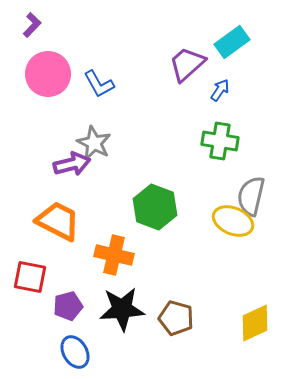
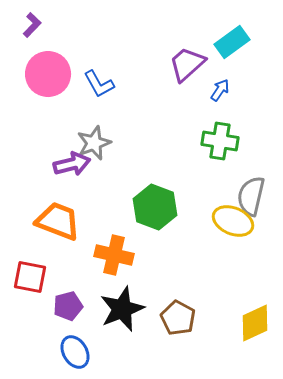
gray star: rotated 24 degrees clockwise
orange trapezoid: rotated 6 degrees counterclockwise
black star: rotated 18 degrees counterclockwise
brown pentagon: moved 2 px right; rotated 12 degrees clockwise
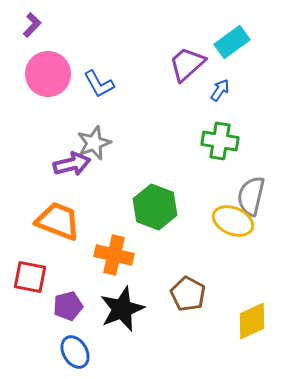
brown pentagon: moved 10 px right, 24 px up
yellow diamond: moved 3 px left, 2 px up
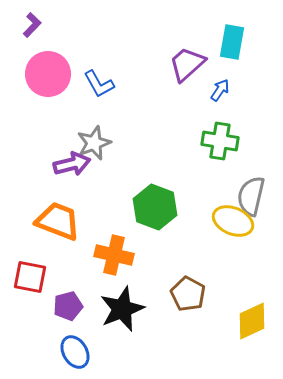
cyan rectangle: rotated 44 degrees counterclockwise
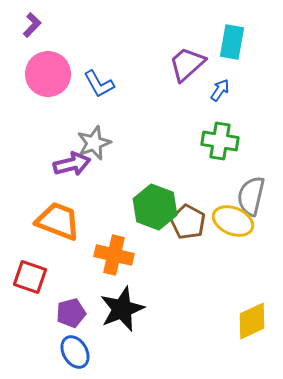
red square: rotated 8 degrees clockwise
brown pentagon: moved 72 px up
purple pentagon: moved 3 px right, 7 px down
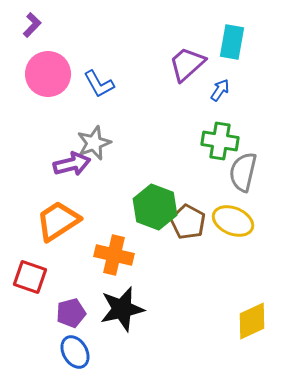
gray semicircle: moved 8 px left, 24 px up
orange trapezoid: rotated 54 degrees counterclockwise
black star: rotated 9 degrees clockwise
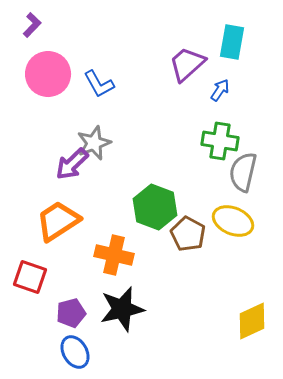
purple arrow: rotated 150 degrees clockwise
brown pentagon: moved 12 px down
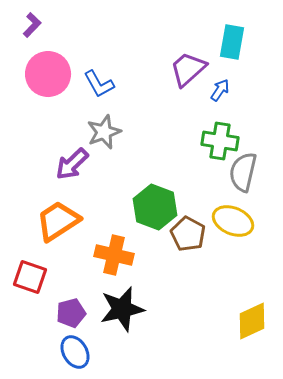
purple trapezoid: moved 1 px right, 5 px down
gray star: moved 10 px right, 11 px up
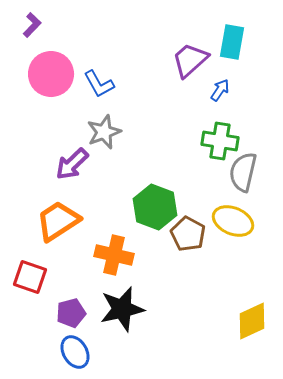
purple trapezoid: moved 2 px right, 9 px up
pink circle: moved 3 px right
